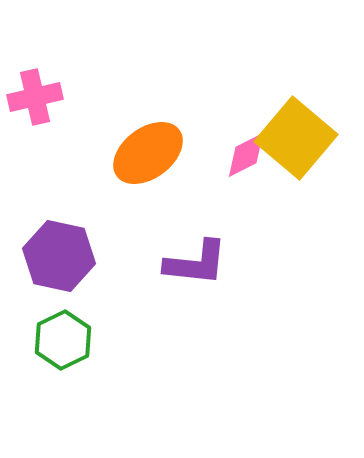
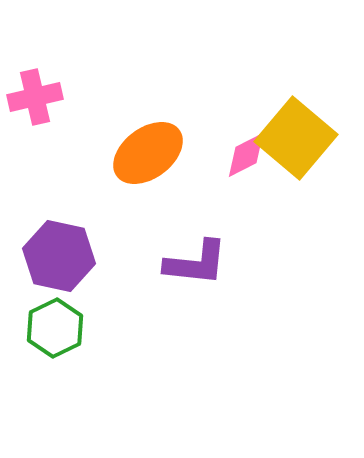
green hexagon: moved 8 px left, 12 px up
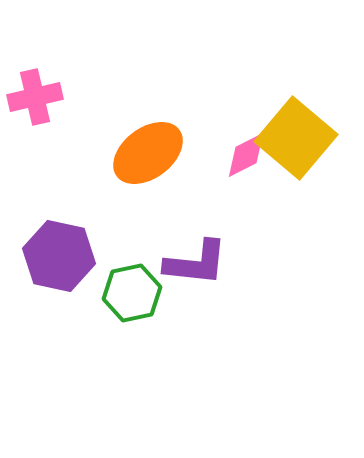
green hexagon: moved 77 px right, 35 px up; rotated 14 degrees clockwise
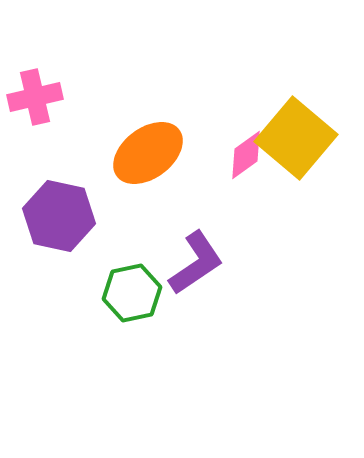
pink diamond: rotated 9 degrees counterclockwise
purple hexagon: moved 40 px up
purple L-shape: rotated 40 degrees counterclockwise
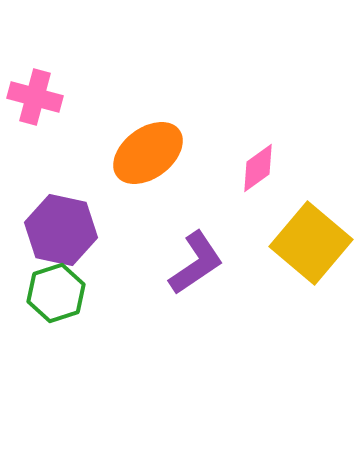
pink cross: rotated 28 degrees clockwise
yellow square: moved 15 px right, 105 px down
pink diamond: moved 12 px right, 13 px down
purple hexagon: moved 2 px right, 14 px down
green hexagon: moved 76 px left; rotated 6 degrees counterclockwise
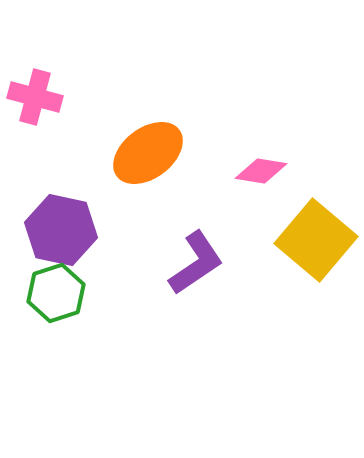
pink diamond: moved 3 px right, 3 px down; rotated 45 degrees clockwise
yellow square: moved 5 px right, 3 px up
